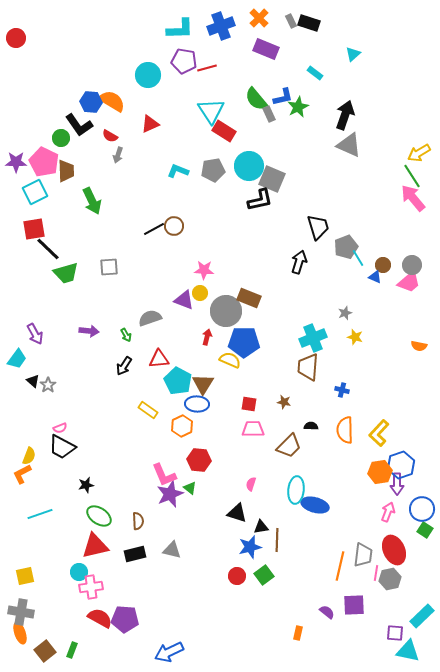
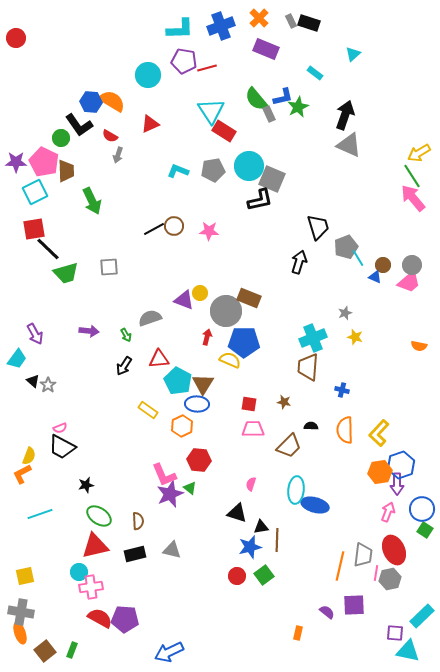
pink star at (204, 270): moved 5 px right, 39 px up
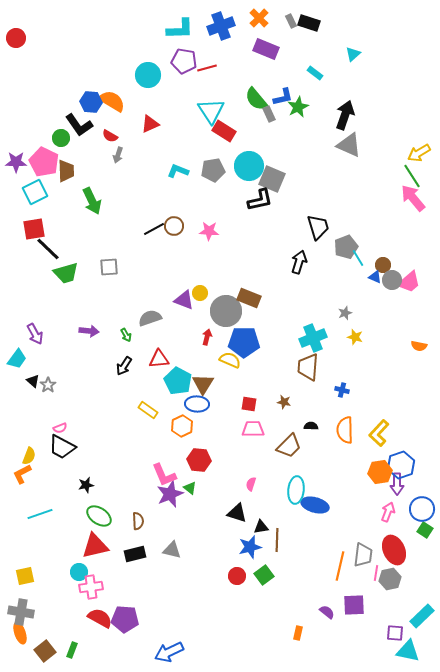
gray circle at (412, 265): moved 20 px left, 15 px down
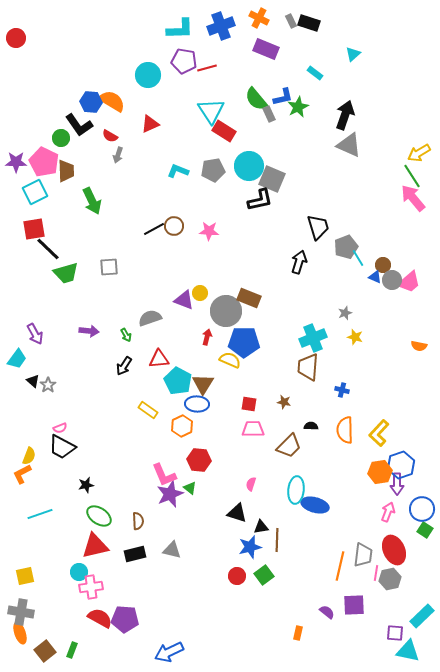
orange cross at (259, 18): rotated 18 degrees counterclockwise
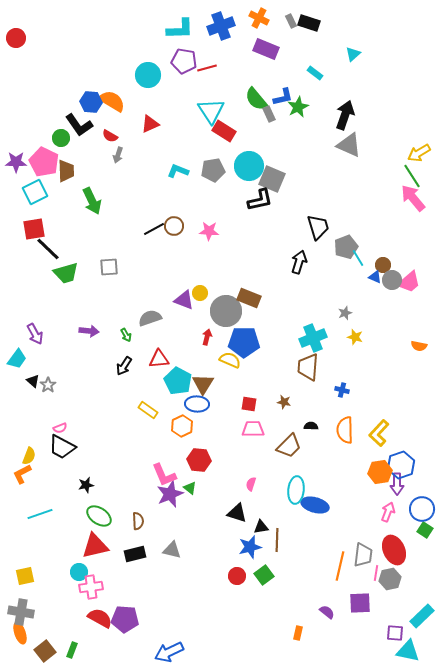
purple square at (354, 605): moved 6 px right, 2 px up
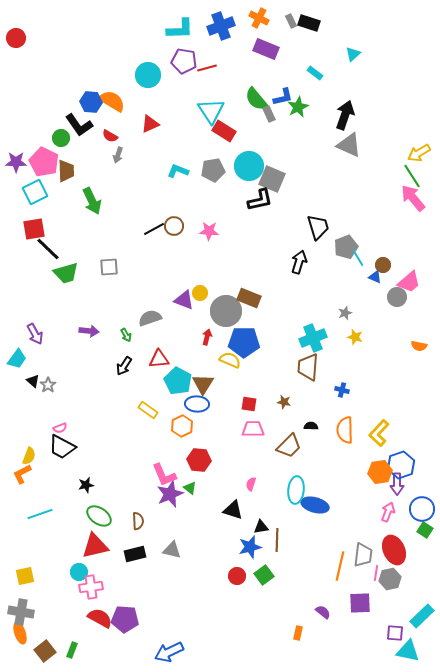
gray circle at (392, 280): moved 5 px right, 17 px down
black triangle at (237, 513): moved 4 px left, 3 px up
purple semicircle at (327, 612): moved 4 px left
